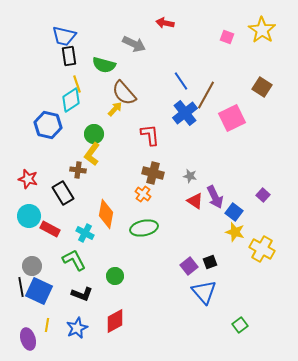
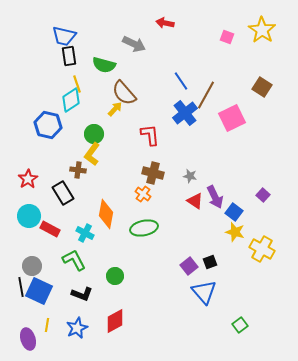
red star at (28, 179): rotated 24 degrees clockwise
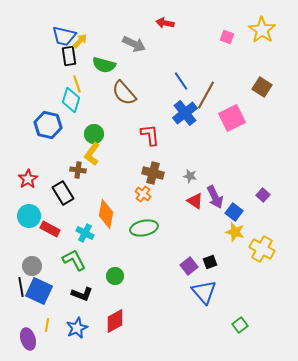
cyan diamond at (71, 100): rotated 40 degrees counterclockwise
yellow arrow at (115, 109): moved 35 px left, 68 px up
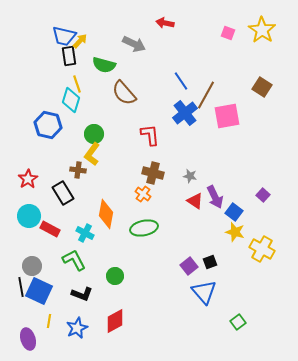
pink square at (227, 37): moved 1 px right, 4 px up
pink square at (232, 118): moved 5 px left, 2 px up; rotated 16 degrees clockwise
yellow line at (47, 325): moved 2 px right, 4 px up
green square at (240, 325): moved 2 px left, 3 px up
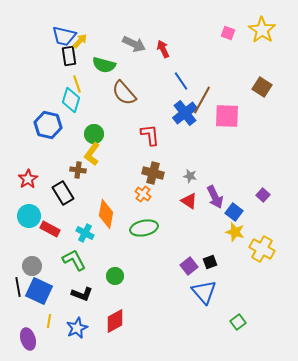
red arrow at (165, 23): moved 2 px left, 26 px down; rotated 54 degrees clockwise
brown line at (206, 95): moved 4 px left, 5 px down
pink square at (227, 116): rotated 12 degrees clockwise
red triangle at (195, 201): moved 6 px left
black line at (21, 287): moved 3 px left
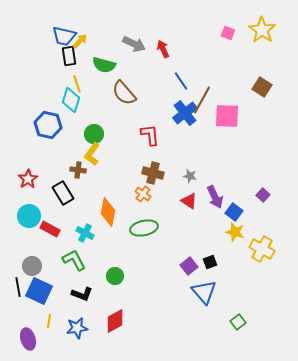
orange diamond at (106, 214): moved 2 px right, 2 px up
blue star at (77, 328): rotated 15 degrees clockwise
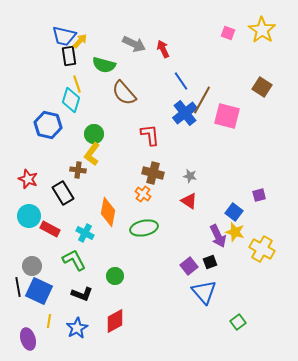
pink square at (227, 116): rotated 12 degrees clockwise
red star at (28, 179): rotated 18 degrees counterclockwise
purple square at (263, 195): moved 4 px left; rotated 32 degrees clockwise
purple arrow at (215, 197): moved 3 px right, 39 px down
blue star at (77, 328): rotated 20 degrees counterclockwise
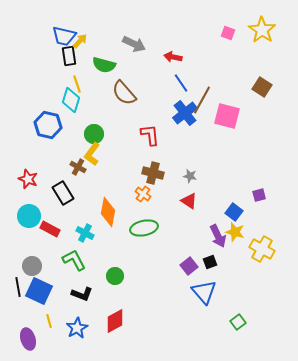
red arrow at (163, 49): moved 10 px right, 8 px down; rotated 54 degrees counterclockwise
blue line at (181, 81): moved 2 px down
brown cross at (78, 170): moved 3 px up; rotated 21 degrees clockwise
yellow line at (49, 321): rotated 24 degrees counterclockwise
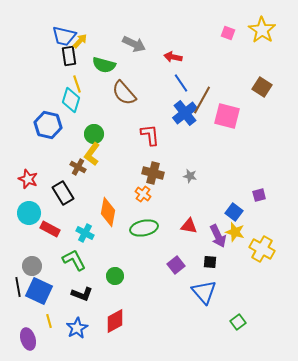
red triangle at (189, 201): moved 25 px down; rotated 24 degrees counterclockwise
cyan circle at (29, 216): moved 3 px up
black square at (210, 262): rotated 24 degrees clockwise
purple square at (189, 266): moved 13 px left, 1 px up
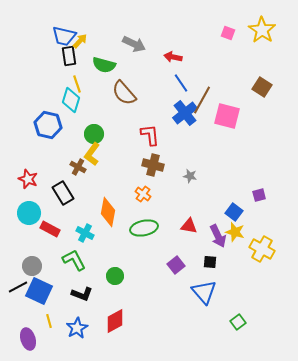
brown cross at (153, 173): moved 8 px up
black line at (18, 287): rotated 72 degrees clockwise
